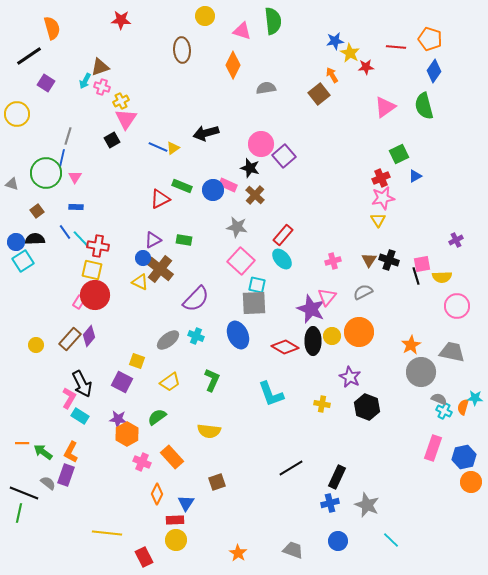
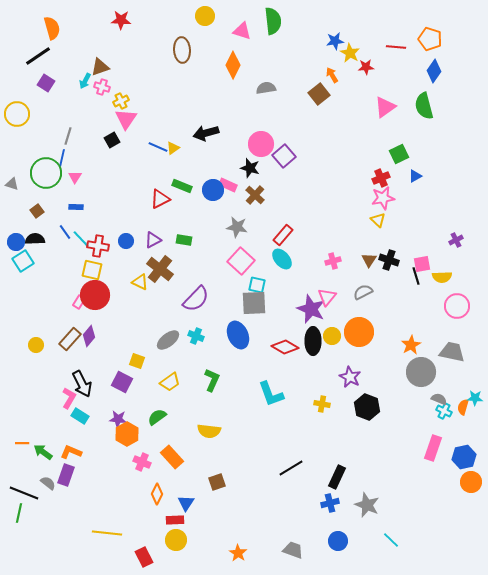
black line at (29, 56): moved 9 px right
yellow triangle at (378, 220): rotated 14 degrees counterclockwise
blue circle at (143, 258): moved 17 px left, 17 px up
orange L-shape at (71, 452): rotated 85 degrees clockwise
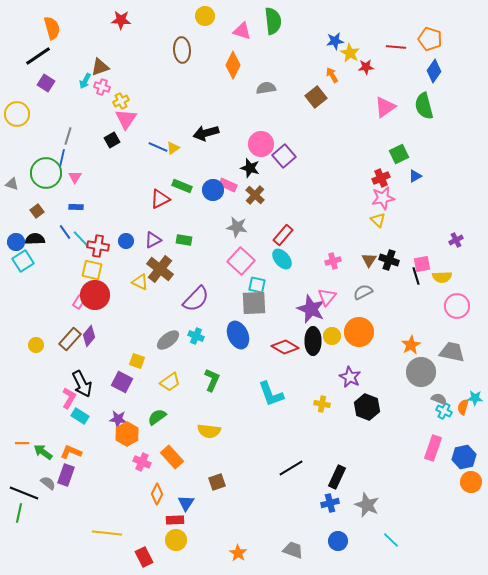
brown square at (319, 94): moved 3 px left, 3 px down
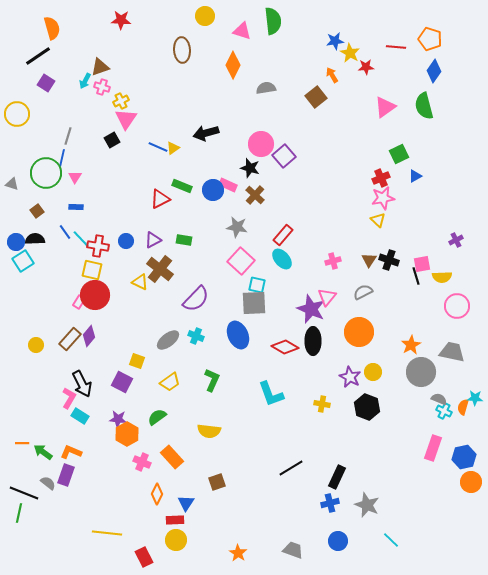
yellow circle at (332, 336): moved 41 px right, 36 px down
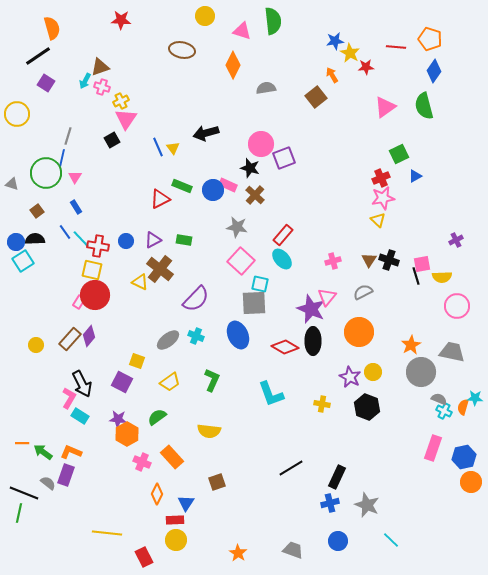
brown ellipse at (182, 50): rotated 75 degrees counterclockwise
blue line at (158, 147): rotated 42 degrees clockwise
yellow triangle at (173, 148): rotated 32 degrees counterclockwise
purple square at (284, 156): moved 2 px down; rotated 20 degrees clockwise
blue rectangle at (76, 207): rotated 56 degrees clockwise
cyan square at (257, 285): moved 3 px right, 1 px up
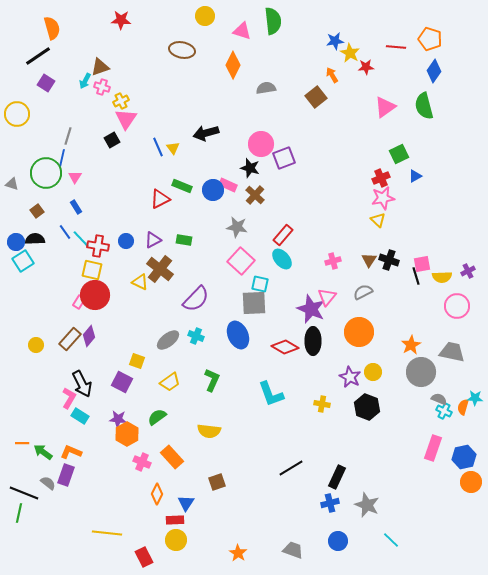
purple cross at (456, 240): moved 12 px right, 31 px down
